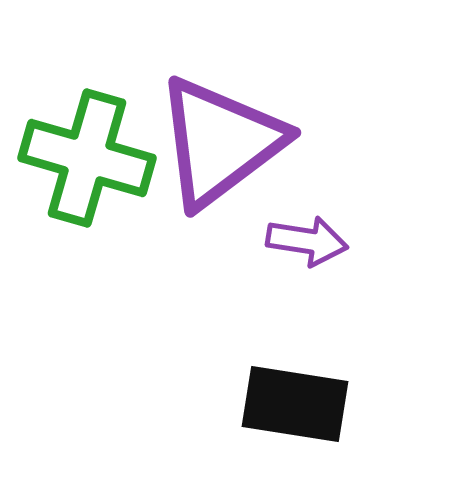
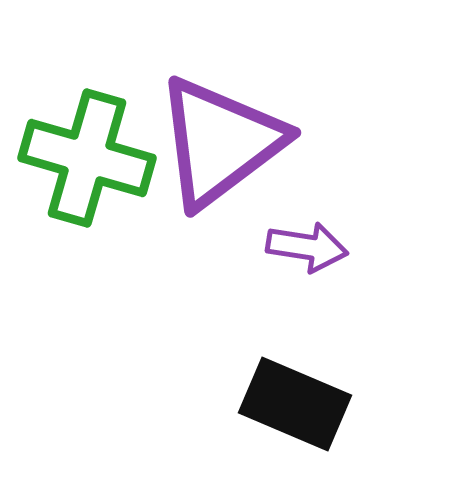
purple arrow: moved 6 px down
black rectangle: rotated 14 degrees clockwise
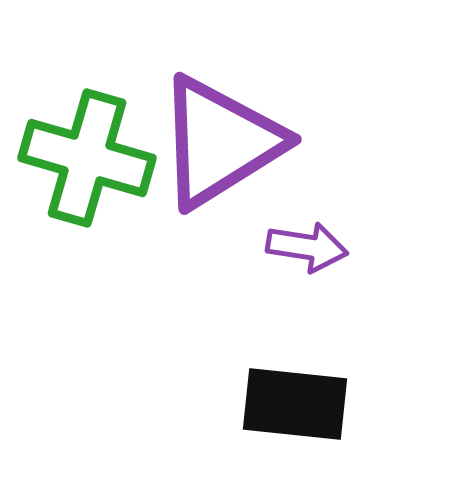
purple triangle: rotated 5 degrees clockwise
black rectangle: rotated 17 degrees counterclockwise
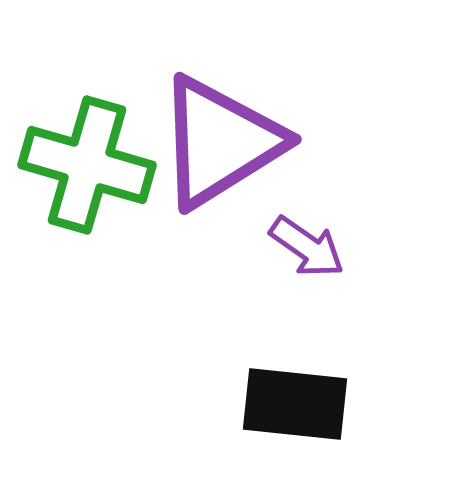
green cross: moved 7 px down
purple arrow: rotated 26 degrees clockwise
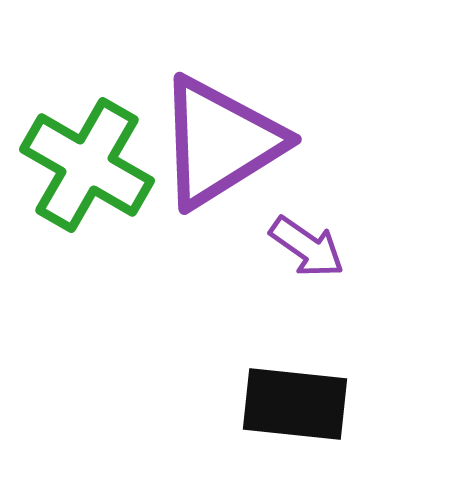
green cross: rotated 14 degrees clockwise
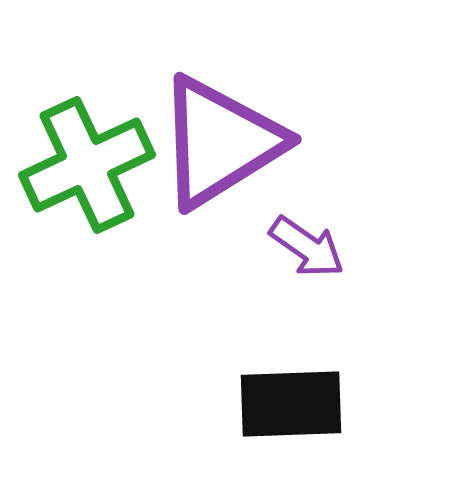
green cross: rotated 35 degrees clockwise
black rectangle: moved 4 px left; rotated 8 degrees counterclockwise
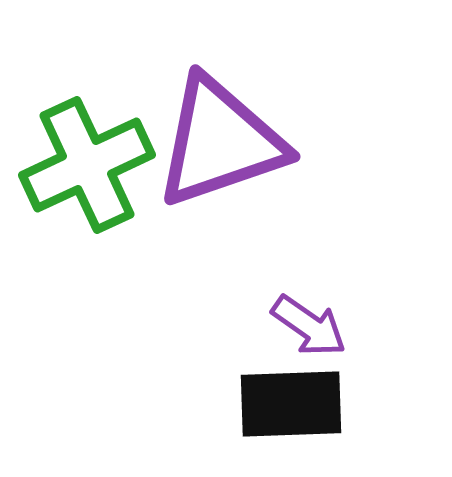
purple triangle: rotated 13 degrees clockwise
purple arrow: moved 2 px right, 79 px down
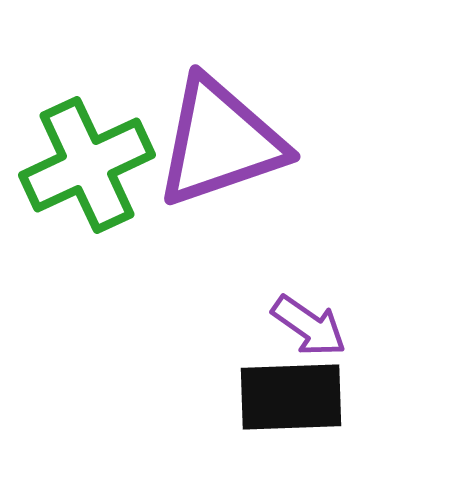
black rectangle: moved 7 px up
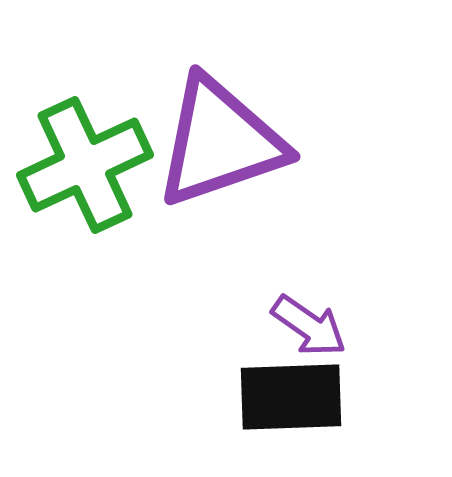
green cross: moved 2 px left
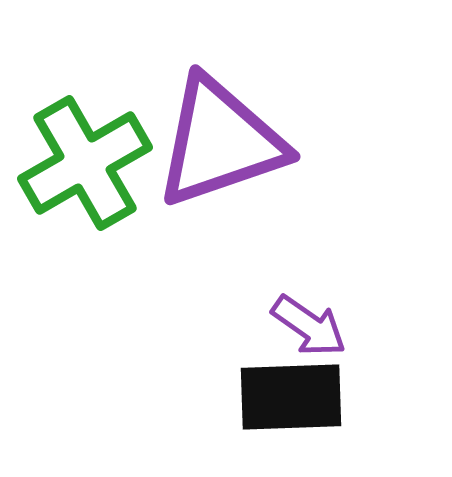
green cross: moved 2 px up; rotated 5 degrees counterclockwise
